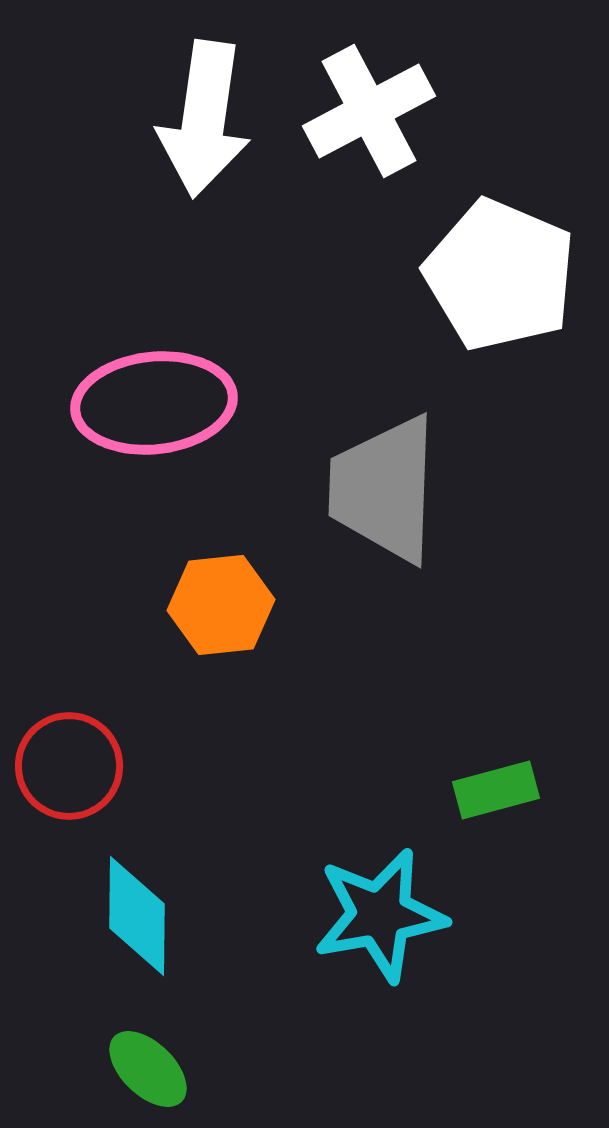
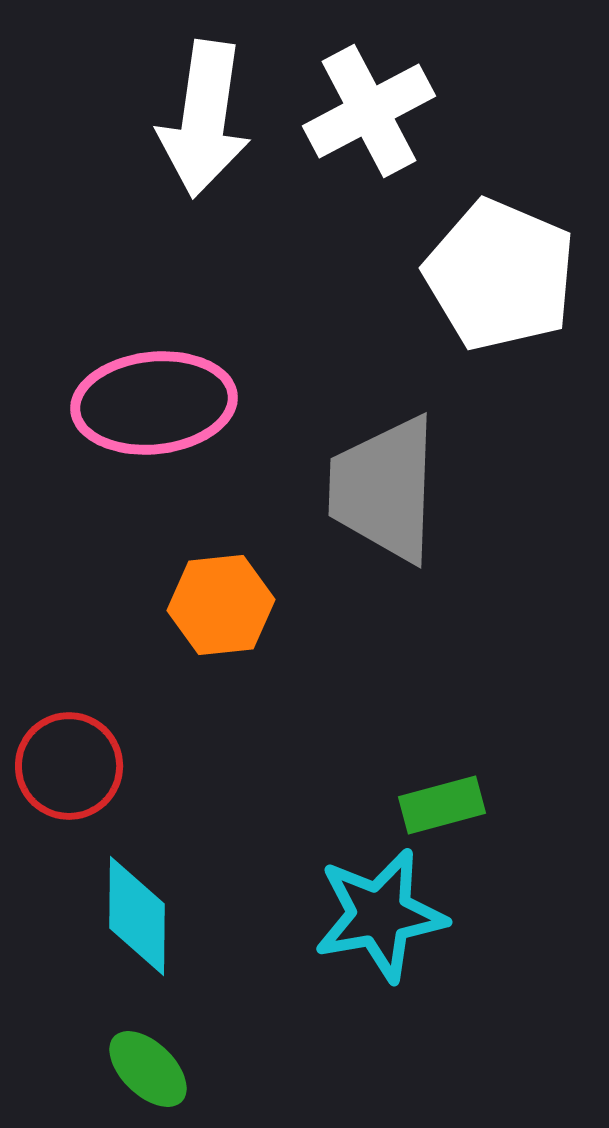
green rectangle: moved 54 px left, 15 px down
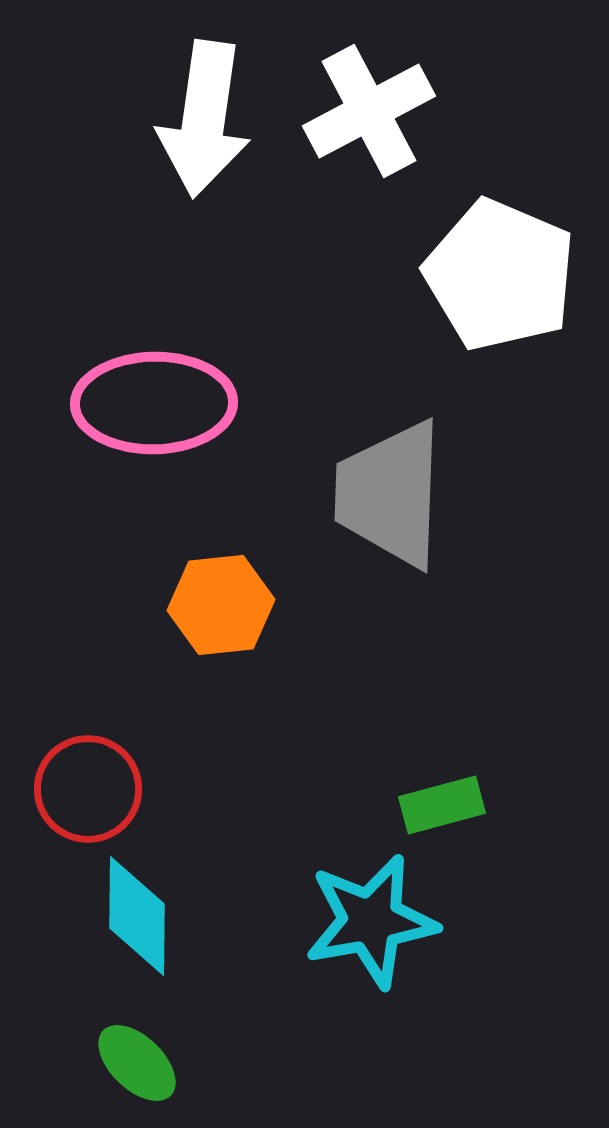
pink ellipse: rotated 5 degrees clockwise
gray trapezoid: moved 6 px right, 5 px down
red circle: moved 19 px right, 23 px down
cyan star: moved 9 px left, 6 px down
green ellipse: moved 11 px left, 6 px up
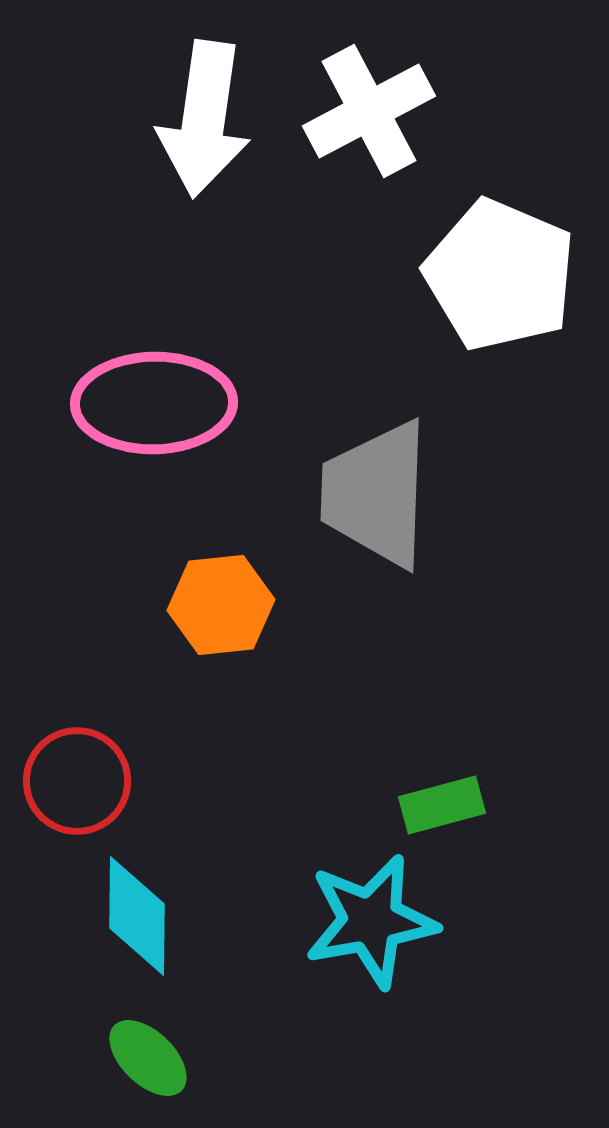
gray trapezoid: moved 14 px left
red circle: moved 11 px left, 8 px up
green ellipse: moved 11 px right, 5 px up
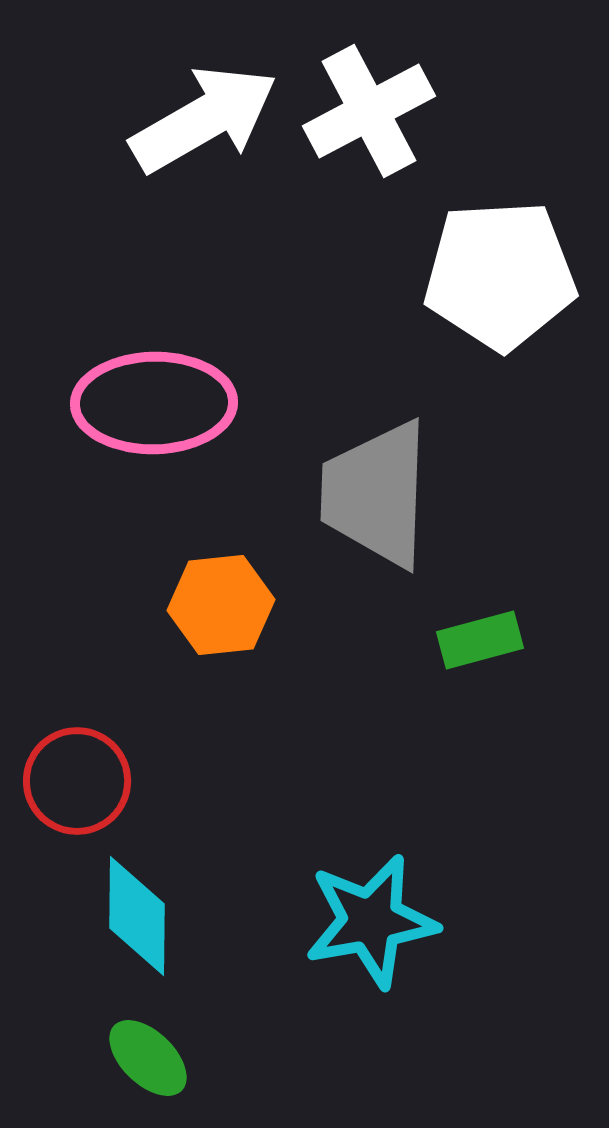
white arrow: rotated 128 degrees counterclockwise
white pentagon: rotated 26 degrees counterclockwise
green rectangle: moved 38 px right, 165 px up
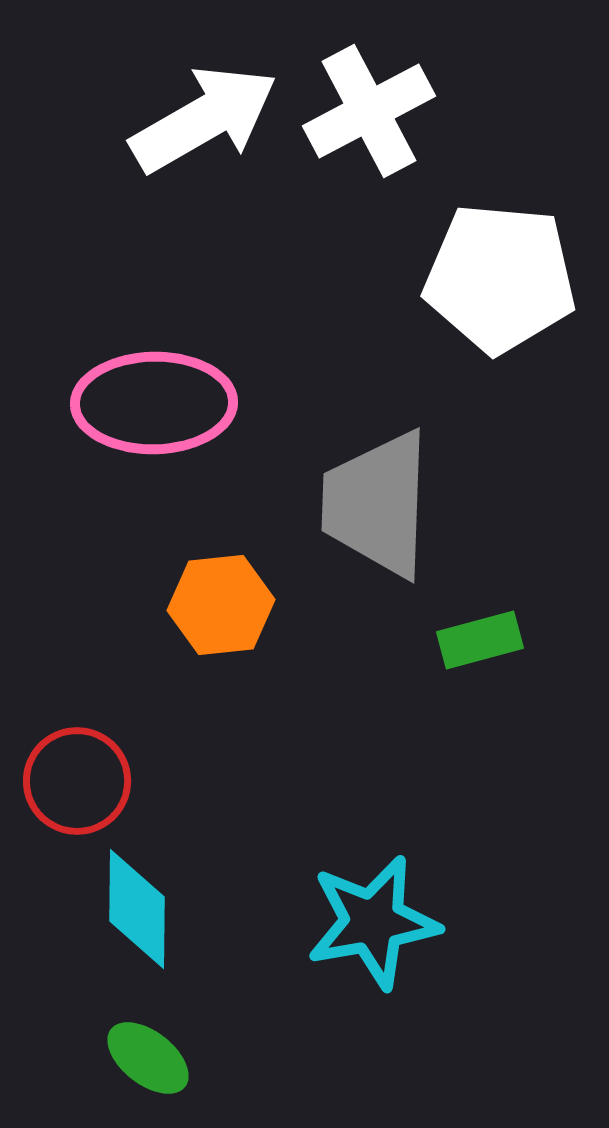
white pentagon: moved 3 px down; rotated 8 degrees clockwise
gray trapezoid: moved 1 px right, 10 px down
cyan diamond: moved 7 px up
cyan star: moved 2 px right, 1 px down
green ellipse: rotated 6 degrees counterclockwise
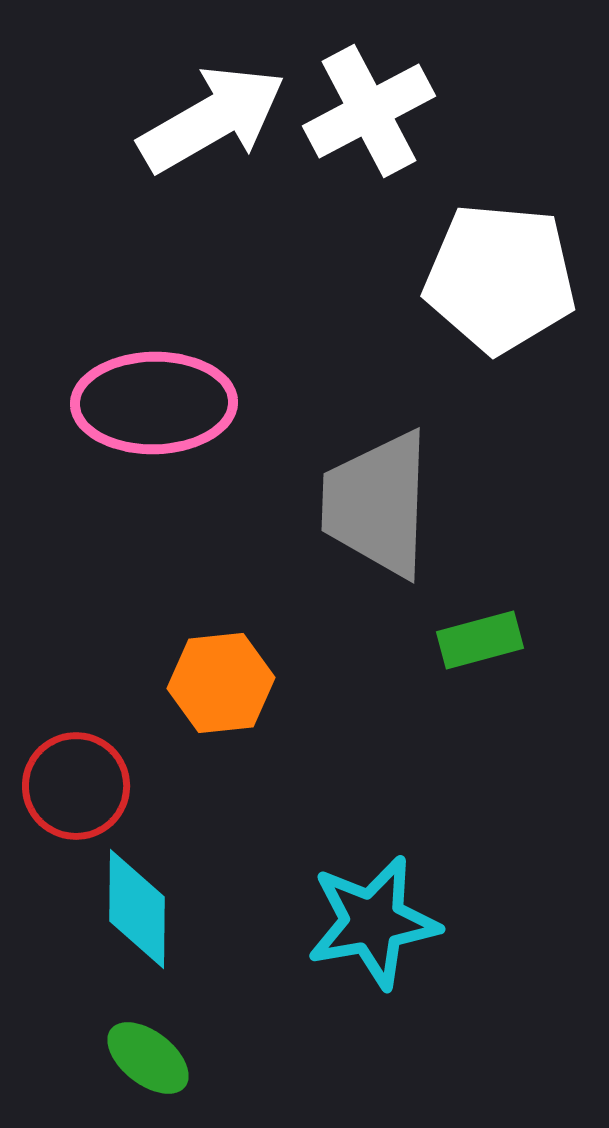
white arrow: moved 8 px right
orange hexagon: moved 78 px down
red circle: moved 1 px left, 5 px down
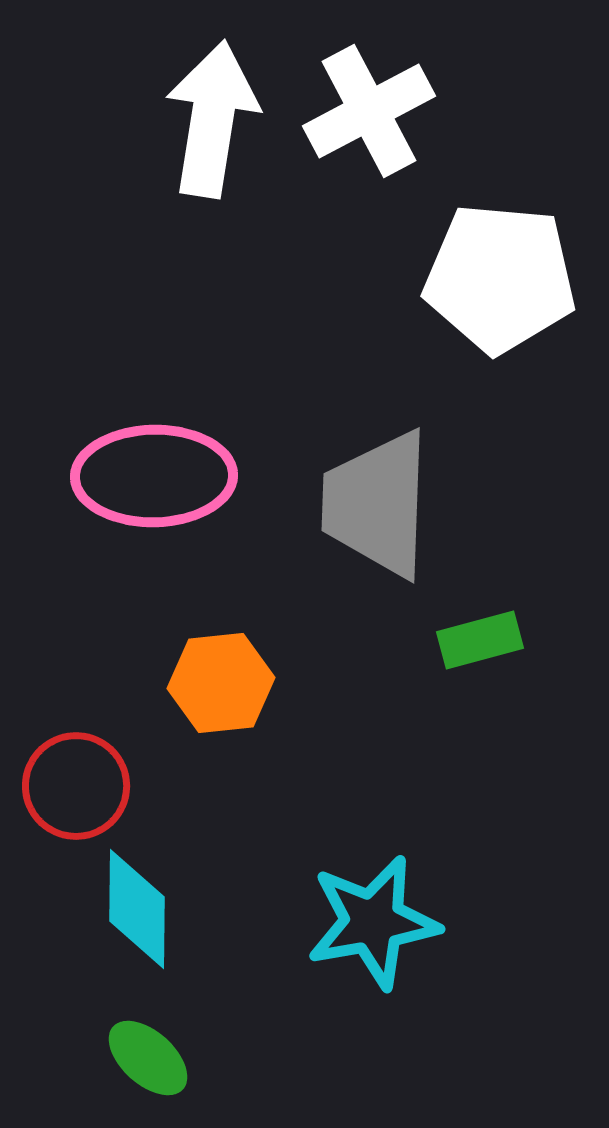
white arrow: rotated 51 degrees counterclockwise
pink ellipse: moved 73 px down
green ellipse: rotated 4 degrees clockwise
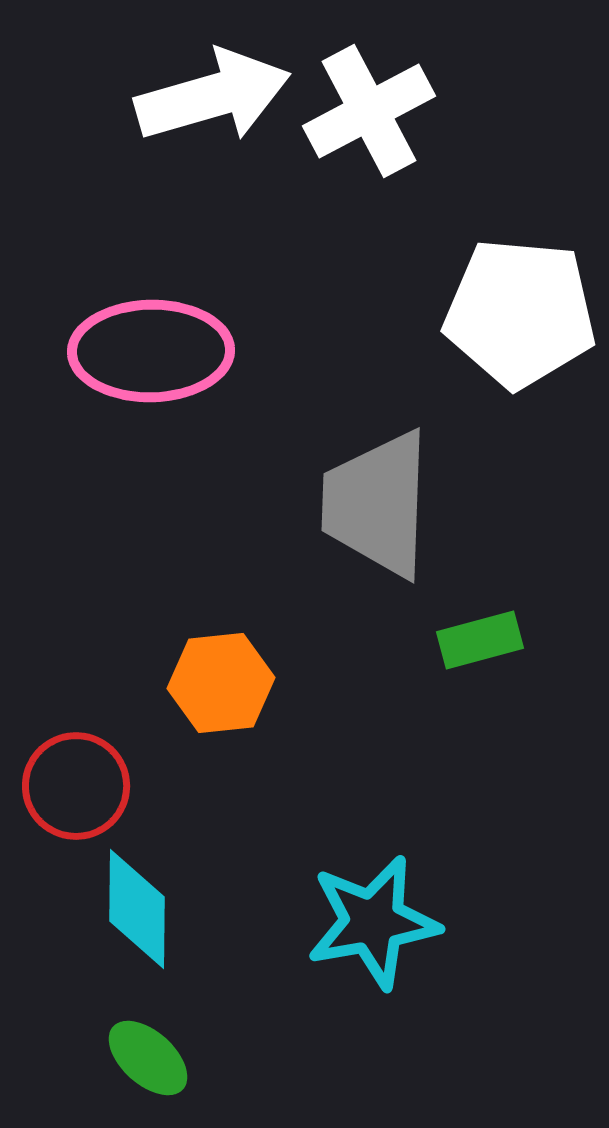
white arrow: moved 1 px right, 23 px up; rotated 65 degrees clockwise
white pentagon: moved 20 px right, 35 px down
pink ellipse: moved 3 px left, 125 px up
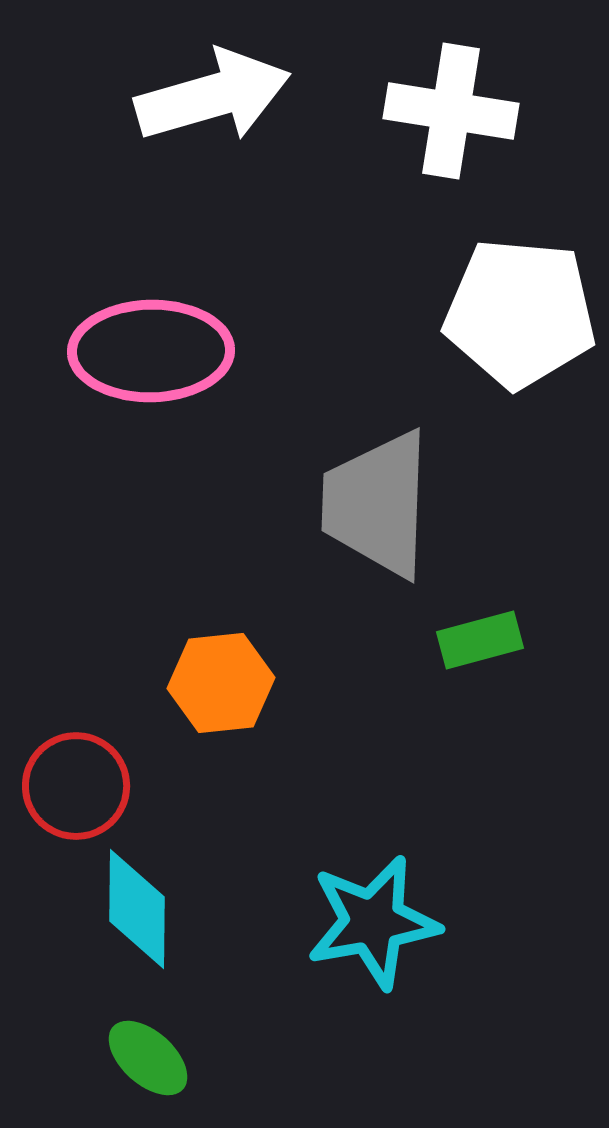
white cross: moved 82 px right; rotated 37 degrees clockwise
